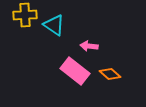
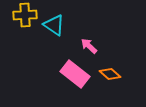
pink arrow: rotated 36 degrees clockwise
pink rectangle: moved 3 px down
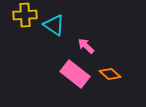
pink arrow: moved 3 px left
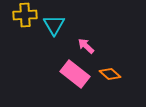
cyan triangle: rotated 25 degrees clockwise
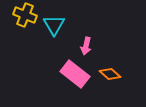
yellow cross: rotated 25 degrees clockwise
pink arrow: rotated 120 degrees counterclockwise
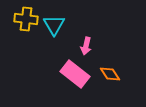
yellow cross: moved 1 px right, 4 px down; rotated 15 degrees counterclockwise
orange diamond: rotated 15 degrees clockwise
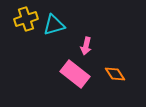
yellow cross: rotated 25 degrees counterclockwise
cyan triangle: rotated 45 degrees clockwise
orange diamond: moved 5 px right
